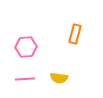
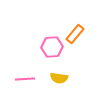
orange rectangle: rotated 24 degrees clockwise
pink hexagon: moved 26 px right
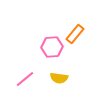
pink line: rotated 36 degrees counterclockwise
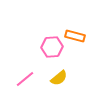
orange rectangle: moved 2 px down; rotated 66 degrees clockwise
yellow semicircle: rotated 48 degrees counterclockwise
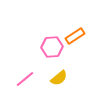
orange rectangle: rotated 48 degrees counterclockwise
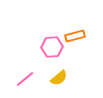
orange rectangle: rotated 18 degrees clockwise
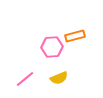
yellow semicircle: rotated 18 degrees clockwise
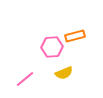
yellow semicircle: moved 5 px right, 5 px up
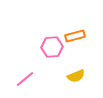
yellow semicircle: moved 12 px right, 3 px down
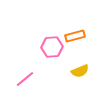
yellow semicircle: moved 4 px right, 5 px up
